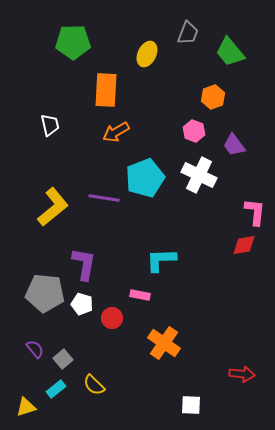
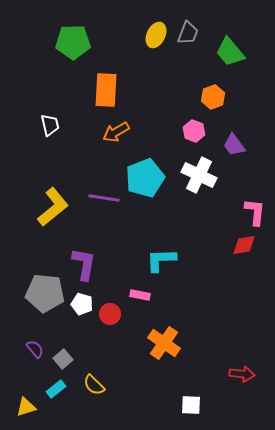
yellow ellipse: moved 9 px right, 19 px up
red circle: moved 2 px left, 4 px up
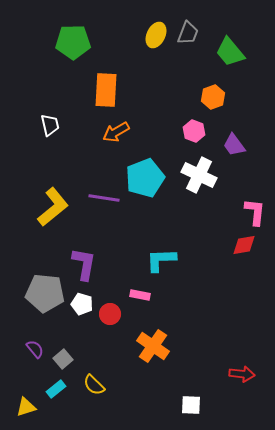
orange cross: moved 11 px left, 3 px down
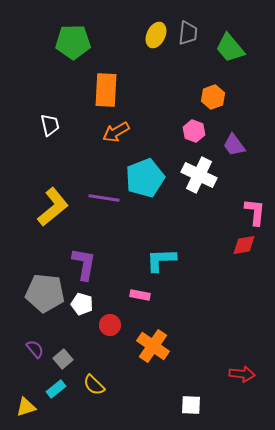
gray trapezoid: rotated 15 degrees counterclockwise
green trapezoid: moved 4 px up
red circle: moved 11 px down
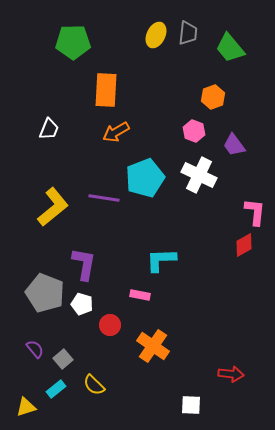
white trapezoid: moved 1 px left, 4 px down; rotated 35 degrees clockwise
red diamond: rotated 20 degrees counterclockwise
gray pentagon: rotated 15 degrees clockwise
red arrow: moved 11 px left
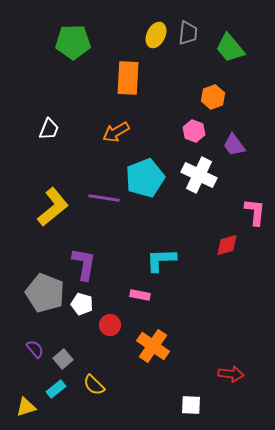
orange rectangle: moved 22 px right, 12 px up
red diamond: moved 17 px left; rotated 15 degrees clockwise
